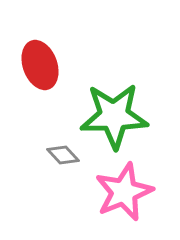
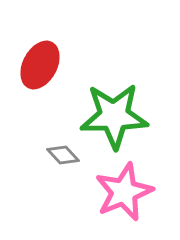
red ellipse: rotated 48 degrees clockwise
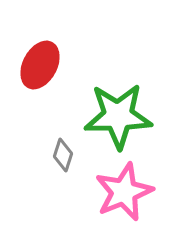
green star: moved 4 px right
gray diamond: rotated 60 degrees clockwise
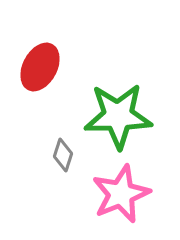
red ellipse: moved 2 px down
pink star: moved 3 px left, 2 px down
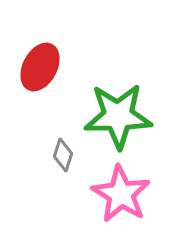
pink star: rotated 18 degrees counterclockwise
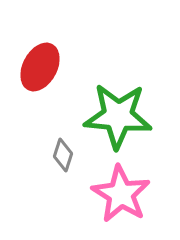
green star: rotated 6 degrees clockwise
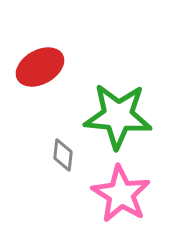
red ellipse: rotated 33 degrees clockwise
gray diamond: rotated 12 degrees counterclockwise
